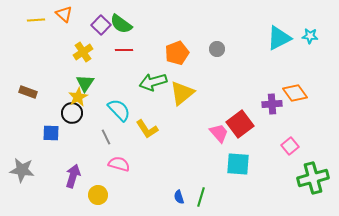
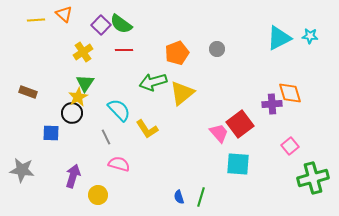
orange diamond: moved 5 px left; rotated 20 degrees clockwise
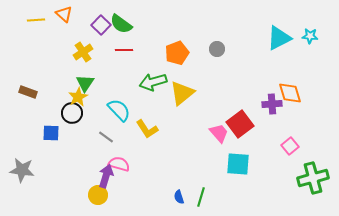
gray line: rotated 28 degrees counterclockwise
purple arrow: moved 33 px right
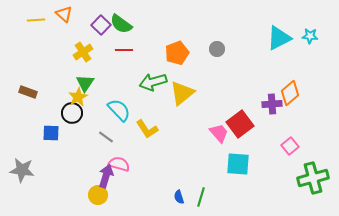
orange diamond: rotated 65 degrees clockwise
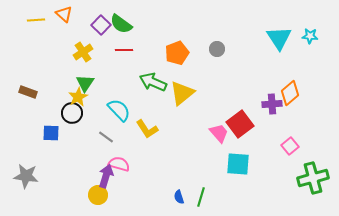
cyan triangle: rotated 36 degrees counterclockwise
green arrow: rotated 40 degrees clockwise
gray star: moved 4 px right, 6 px down
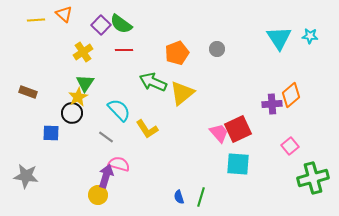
orange diamond: moved 1 px right, 2 px down
red square: moved 2 px left, 5 px down; rotated 12 degrees clockwise
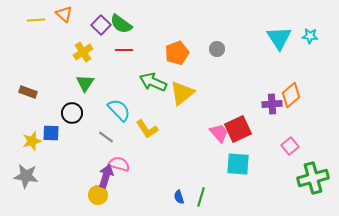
yellow star: moved 46 px left, 44 px down; rotated 12 degrees clockwise
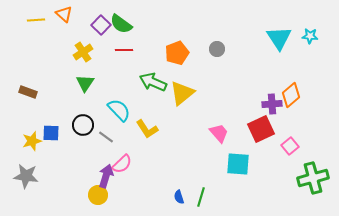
black circle: moved 11 px right, 12 px down
red square: moved 23 px right
pink semicircle: moved 3 px right; rotated 120 degrees clockwise
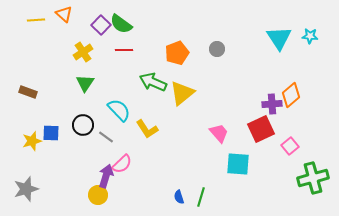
gray star: moved 13 px down; rotated 25 degrees counterclockwise
